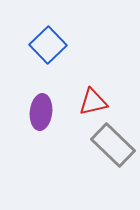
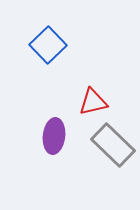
purple ellipse: moved 13 px right, 24 px down
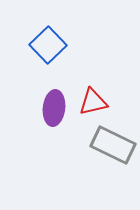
purple ellipse: moved 28 px up
gray rectangle: rotated 18 degrees counterclockwise
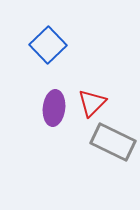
red triangle: moved 1 px left, 1 px down; rotated 32 degrees counterclockwise
gray rectangle: moved 3 px up
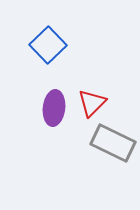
gray rectangle: moved 1 px down
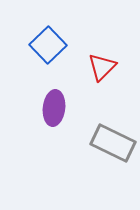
red triangle: moved 10 px right, 36 px up
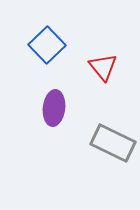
blue square: moved 1 px left
red triangle: moved 1 px right; rotated 24 degrees counterclockwise
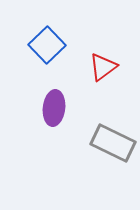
red triangle: rotated 32 degrees clockwise
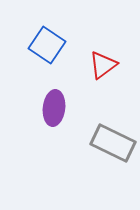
blue square: rotated 12 degrees counterclockwise
red triangle: moved 2 px up
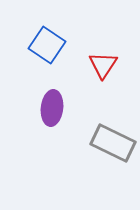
red triangle: rotated 20 degrees counterclockwise
purple ellipse: moved 2 px left
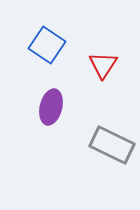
purple ellipse: moved 1 px left, 1 px up; rotated 8 degrees clockwise
gray rectangle: moved 1 px left, 2 px down
